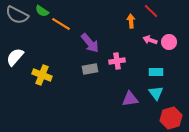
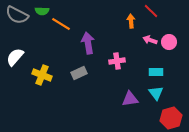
green semicircle: rotated 32 degrees counterclockwise
purple arrow: moved 2 px left; rotated 150 degrees counterclockwise
gray rectangle: moved 11 px left, 4 px down; rotated 14 degrees counterclockwise
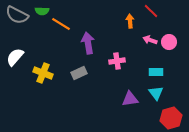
orange arrow: moved 1 px left
yellow cross: moved 1 px right, 2 px up
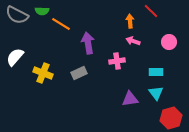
pink arrow: moved 17 px left, 1 px down
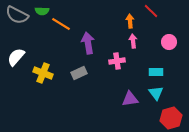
pink arrow: rotated 64 degrees clockwise
white semicircle: moved 1 px right
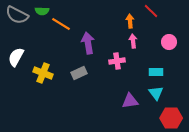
white semicircle: rotated 12 degrees counterclockwise
purple triangle: moved 2 px down
red hexagon: rotated 15 degrees clockwise
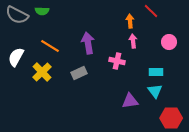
orange line: moved 11 px left, 22 px down
pink cross: rotated 21 degrees clockwise
yellow cross: moved 1 px left, 1 px up; rotated 24 degrees clockwise
cyan triangle: moved 1 px left, 2 px up
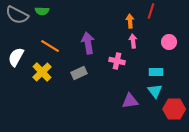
red line: rotated 63 degrees clockwise
red hexagon: moved 3 px right, 9 px up
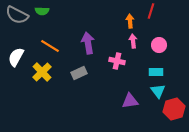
pink circle: moved 10 px left, 3 px down
cyan triangle: moved 3 px right
red hexagon: rotated 15 degrees counterclockwise
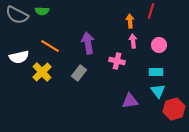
white semicircle: moved 3 px right; rotated 132 degrees counterclockwise
gray rectangle: rotated 28 degrees counterclockwise
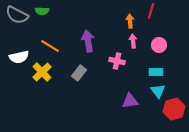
purple arrow: moved 2 px up
